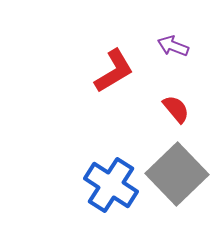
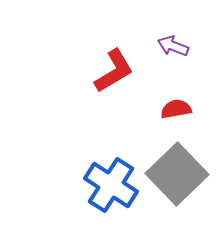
red semicircle: rotated 60 degrees counterclockwise
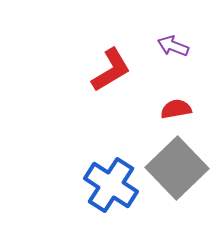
red L-shape: moved 3 px left, 1 px up
gray square: moved 6 px up
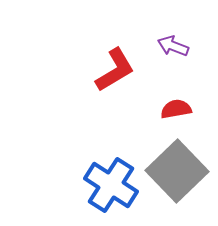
red L-shape: moved 4 px right
gray square: moved 3 px down
